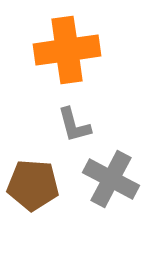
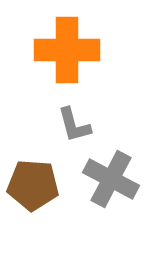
orange cross: rotated 8 degrees clockwise
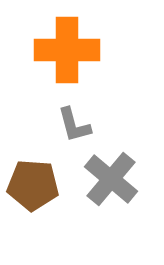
gray cross: rotated 12 degrees clockwise
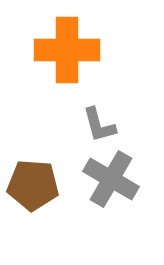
gray L-shape: moved 25 px right
gray cross: rotated 10 degrees counterclockwise
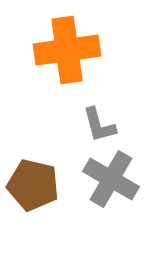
orange cross: rotated 8 degrees counterclockwise
brown pentagon: rotated 9 degrees clockwise
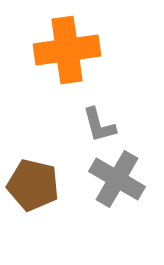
gray cross: moved 6 px right
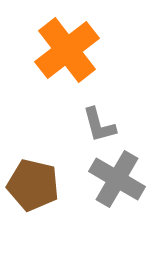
orange cross: rotated 30 degrees counterclockwise
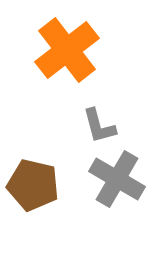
gray L-shape: moved 1 px down
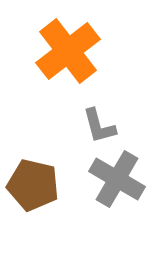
orange cross: moved 1 px right, 1 px down
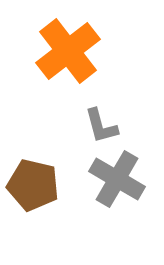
gray L-shape: moved 2 px right
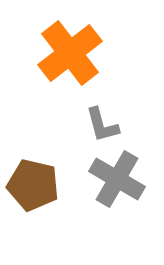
orange cross: moved 2 px right, 2 px down
gray L-shape: moved 1 px right, 1 px up
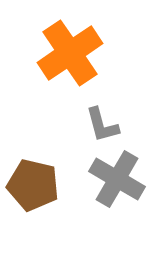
orange cross: rotated 4 degrees clockwise
